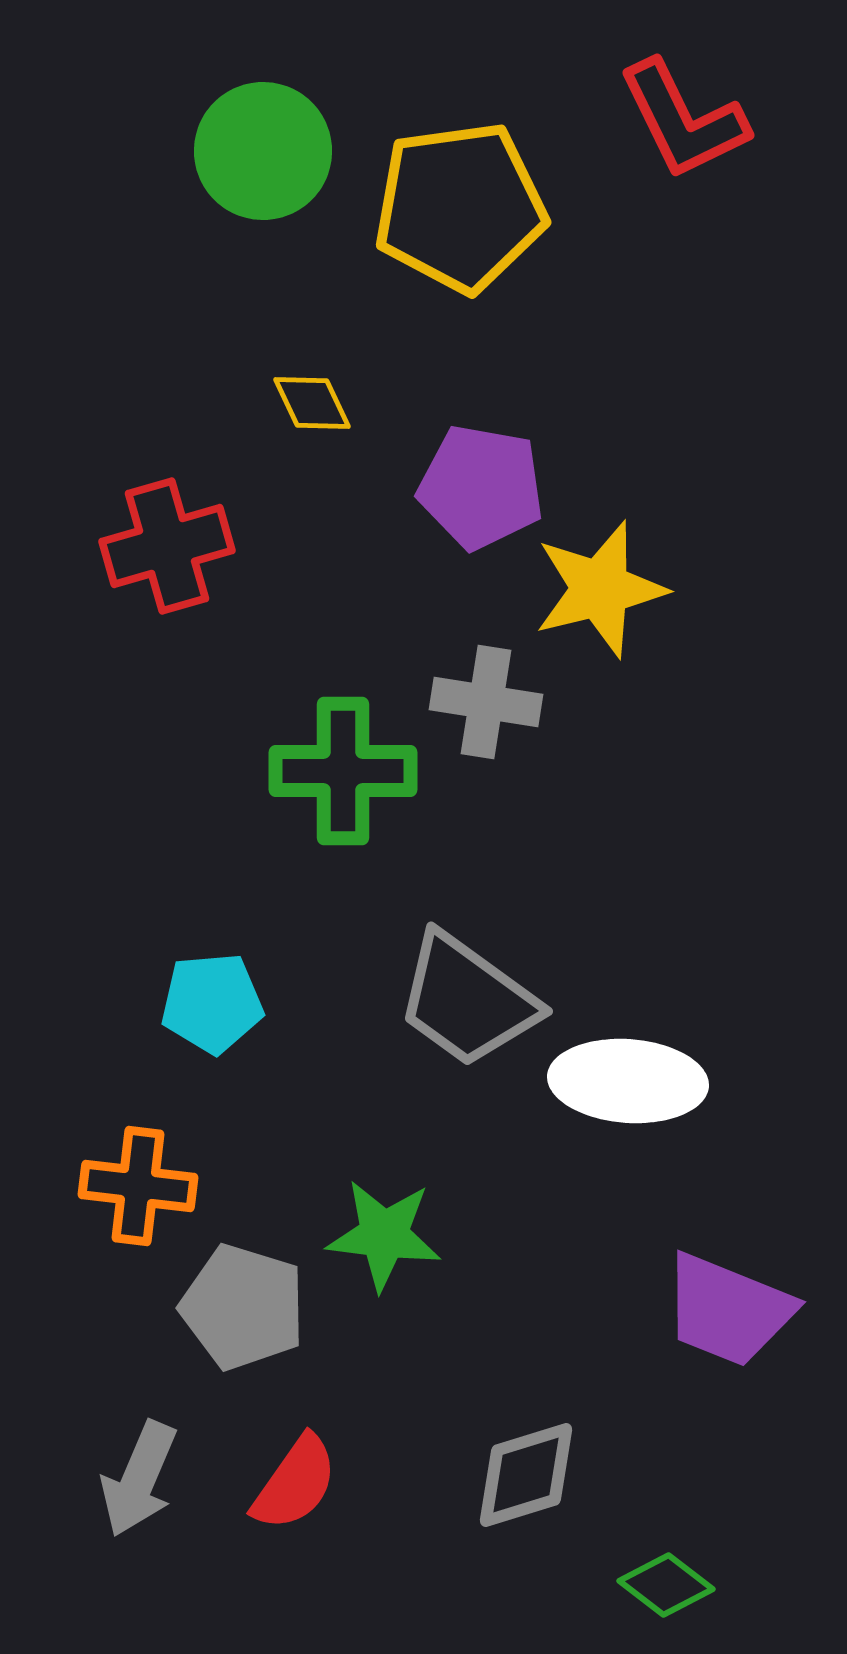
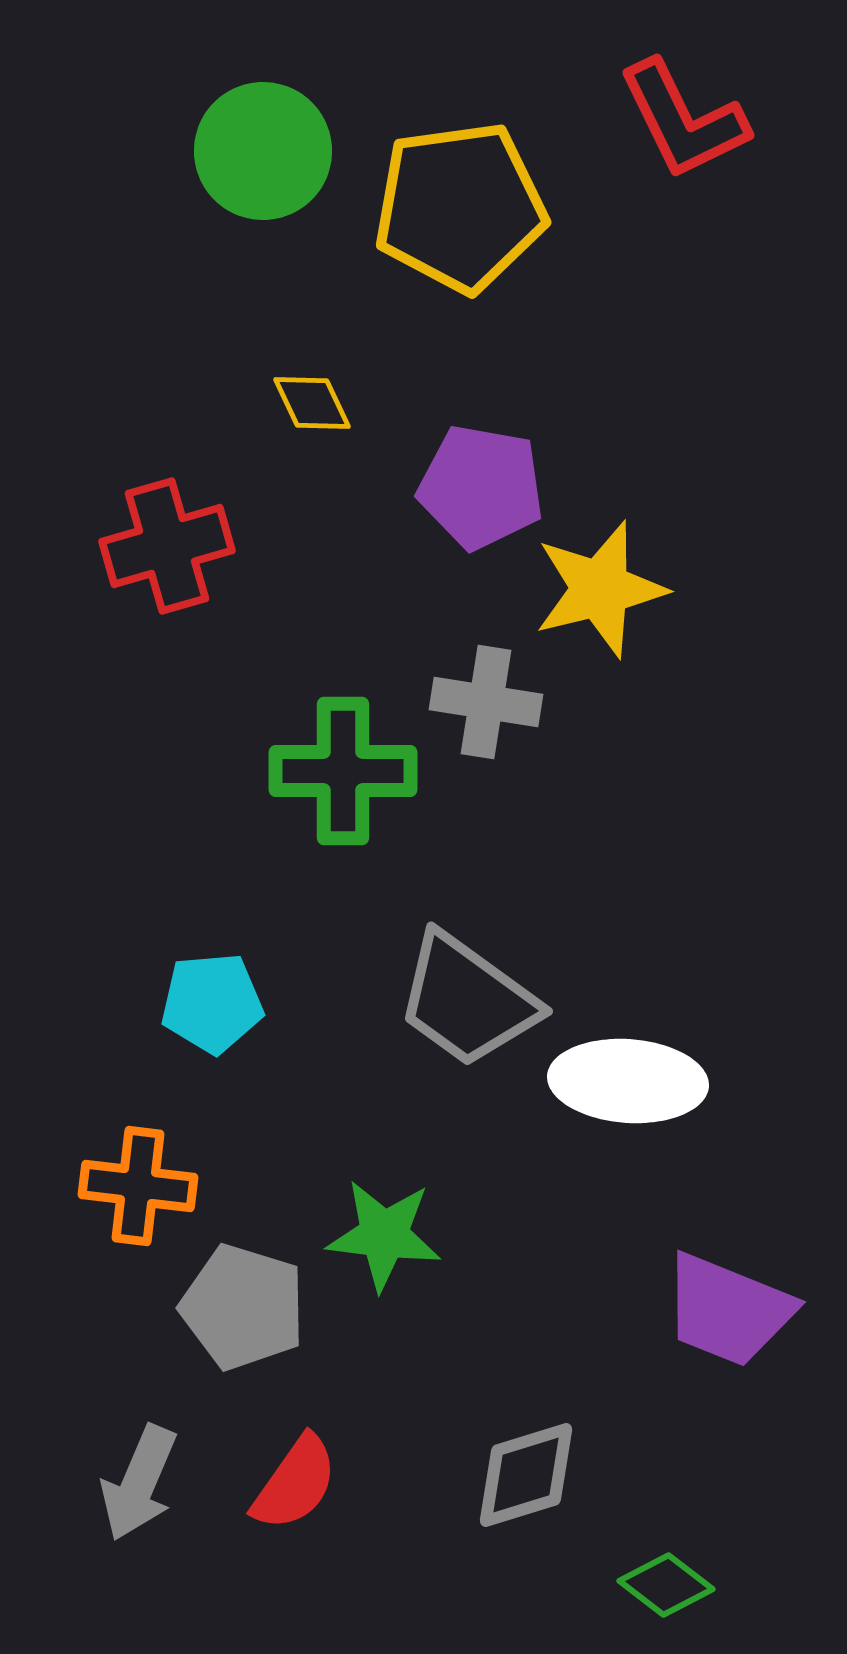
gray arrow: moved 4 px down
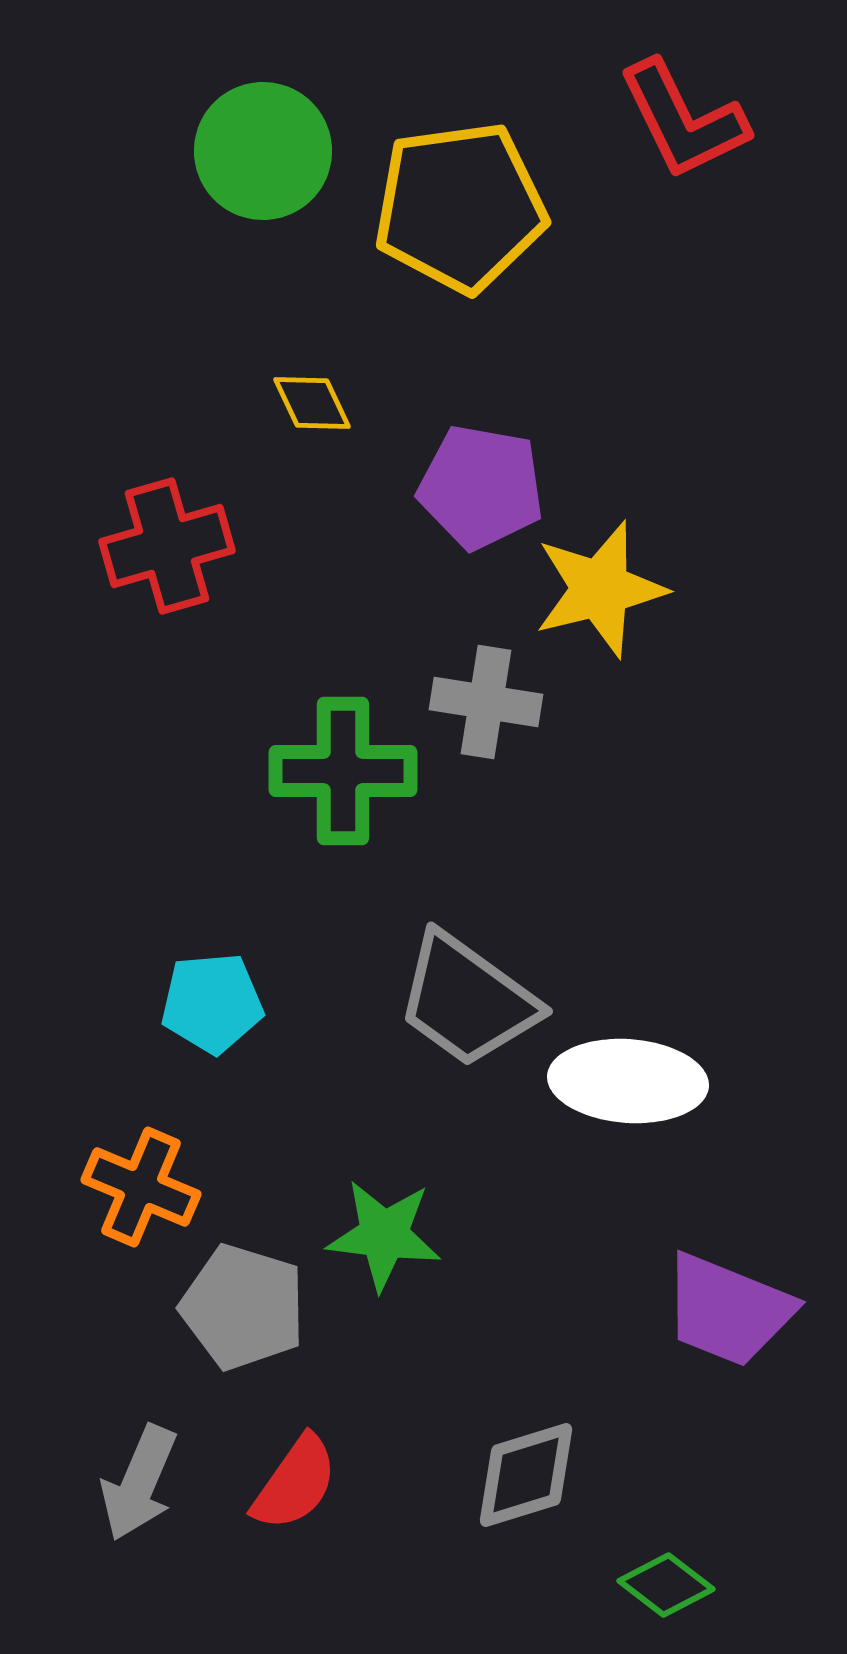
orange cross: moved 3 px right, 1 px down; rotated 16 degrees clockwise
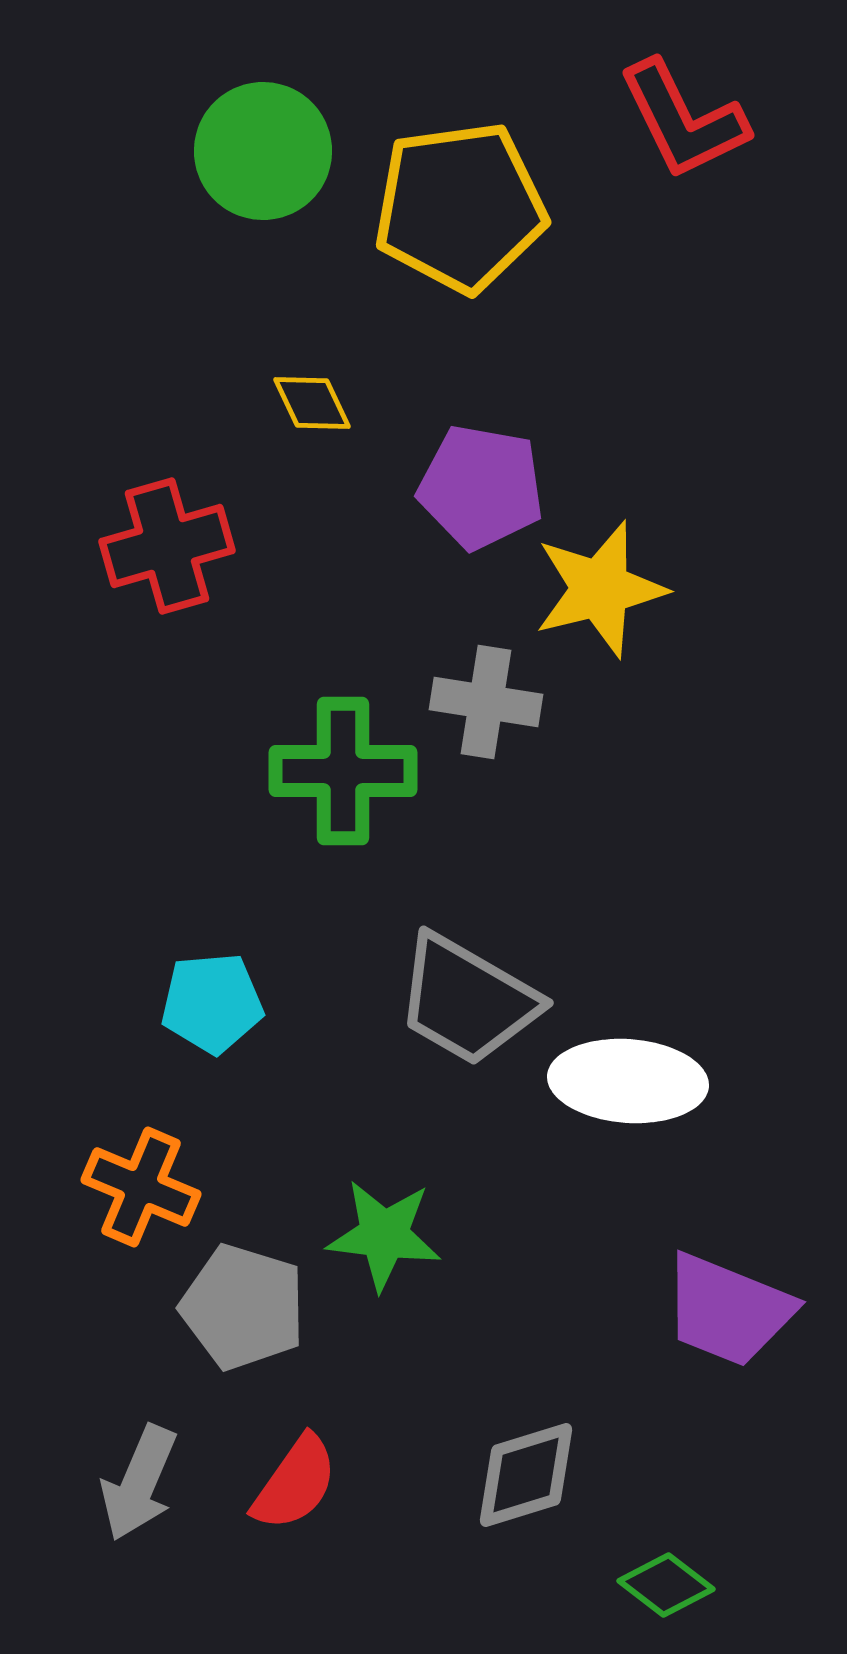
gray trapezoid: rotated 6 degrees counterclockwise
